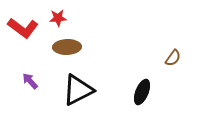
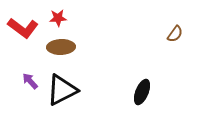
brown ellipse: moved 6 px left
brown semicircle: moved 2 px right, 24 px up
black triangle: moved 16 px left
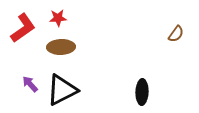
red L-shape: rotated 72 degrees counterclockwise
brown semicircle: moved 1 px right
purple arrow: moved 3 px down
black ellipse: rotated 20 degrees counterclockwise
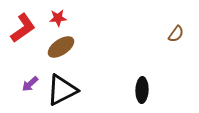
brown ellipse: rotated 32 degrees counterclockwise
purple arrow: rotated 90 degrees counterclockwise
black ellipse: moved 2 px up
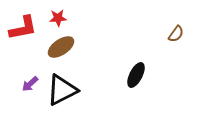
red L-shape: rotated 24 degrees clockwise
black ellipse: moved 6 px left, 15 px up; rotated 25 degrees clockwise
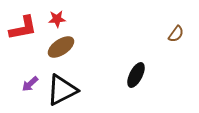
red star: moved 1 px left, 1 px down
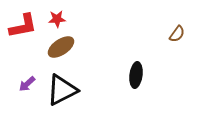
red L-shape: moved 2 px up
brown semicircle: moved 1 px right
black ellipse: rotated 20 degrees counterclockwise
purple arrow: moved 3 px left
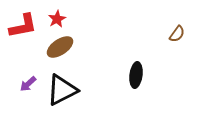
red star: rotated 24 degrees counterclockwise
brown ellipse: moved 1 px left
purple arrow: moved 1 px right
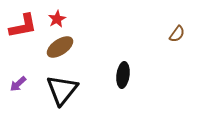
black ellipse: moved 13 px left
purple arrow: moved 10 px left
black triangle: rotated 24 degrees counterclockwise
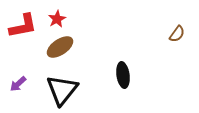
black ellipse: rotated 15 degrees counterclockwise
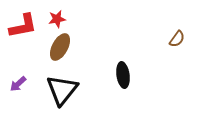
red star: rotated 18 degrees clockwise
brown semicircle: moved 5 px down
brown ellipse: rotated 28 degrees counterclockwise
